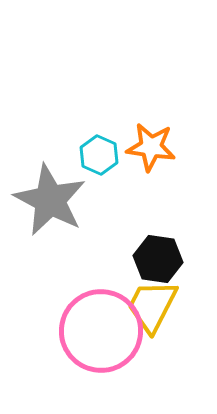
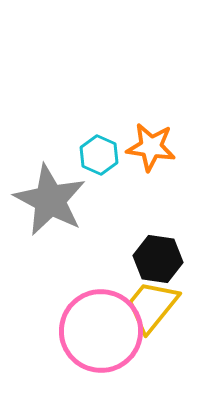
yellow trapezoid: rotated 12 degrees clockwise
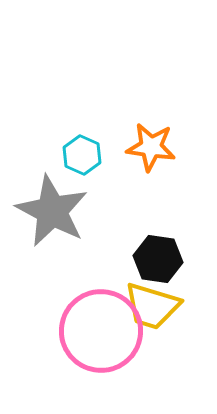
cyan hexagon: moved 17 px left
gray star: moved 2 px right, 11 px down
yellow trapezoid: rotated 112 degrees counterclockwise
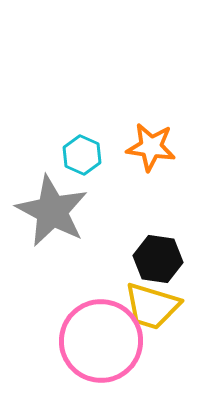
pink circle: moved 10 px down
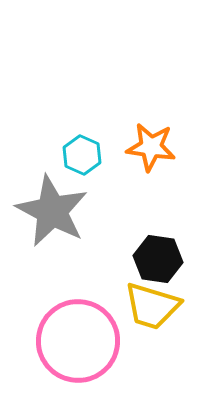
pink circle: moved 23 px left
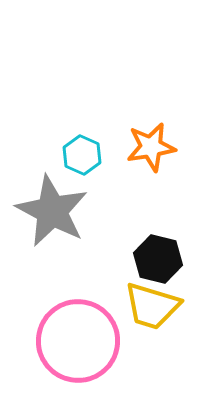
orange star: rotated 18 degrees counterclockwise
black hexagon: rotated 6 degrees clockwise
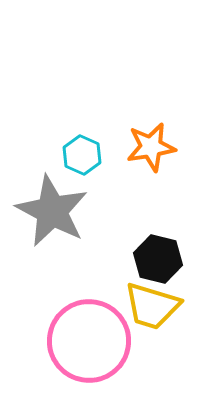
pink circle: moved 11 px right
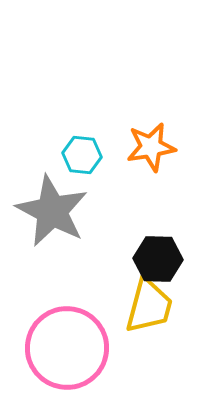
cyan hexagon: rotated 18 degrees counterclockwise
black hexagon: rotated 12 degrees counterclockwise
yellow trapezoid: moved 3 px left; rotated 92 degrees counterclockwise
pink circle: moved 22 px left, 7 px down
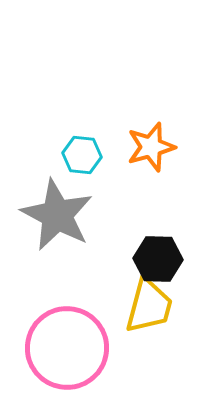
orange star: rotated 6 degrees counterclockwise
gray star: moved 5 px right, 4 px down
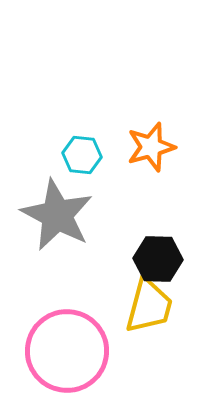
pink circle: moved 3 px down
